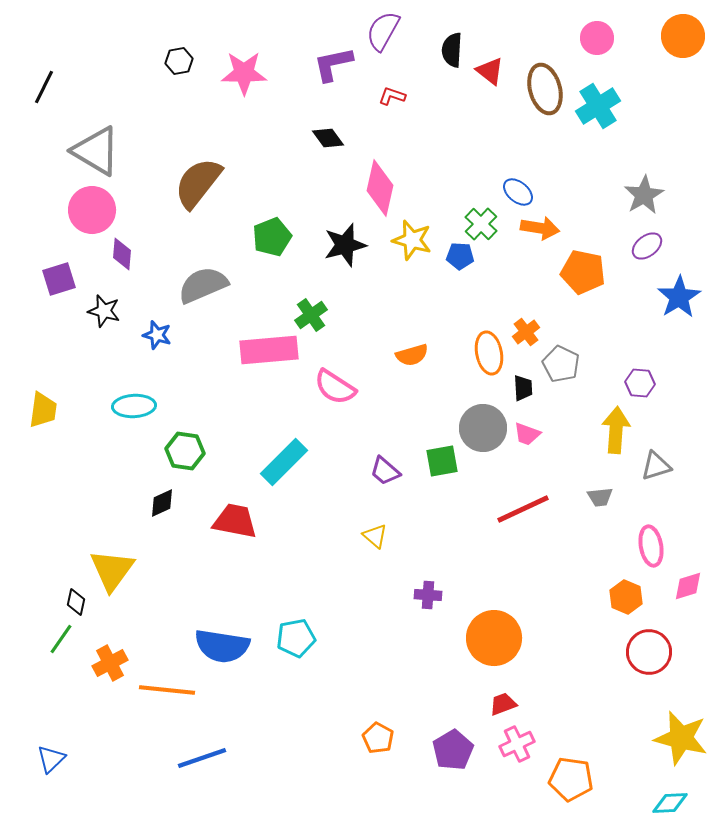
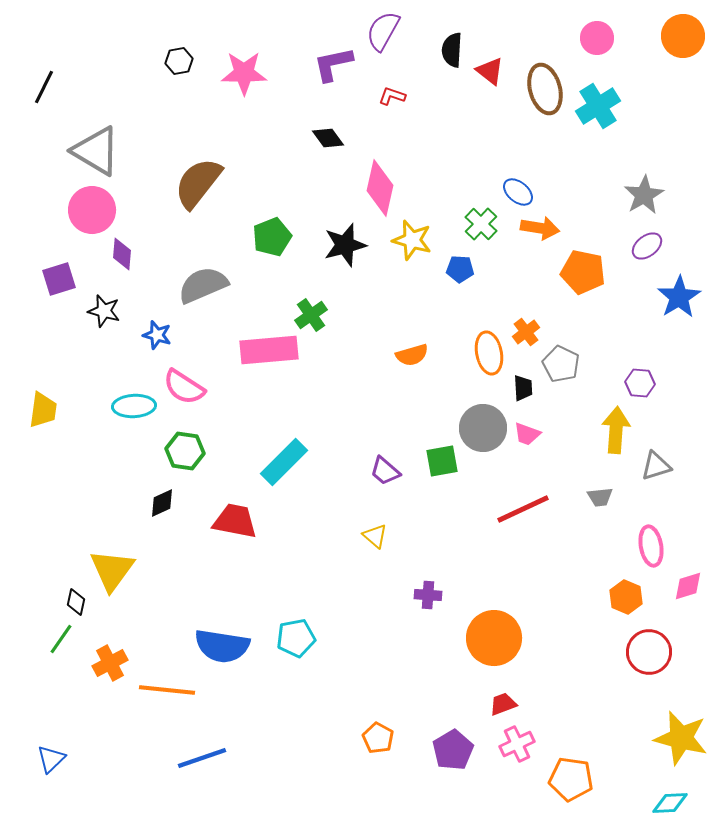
blue pentagon at (460, 256): moved 13 px down
pink semicircle at (335, 387): moved 151 px left
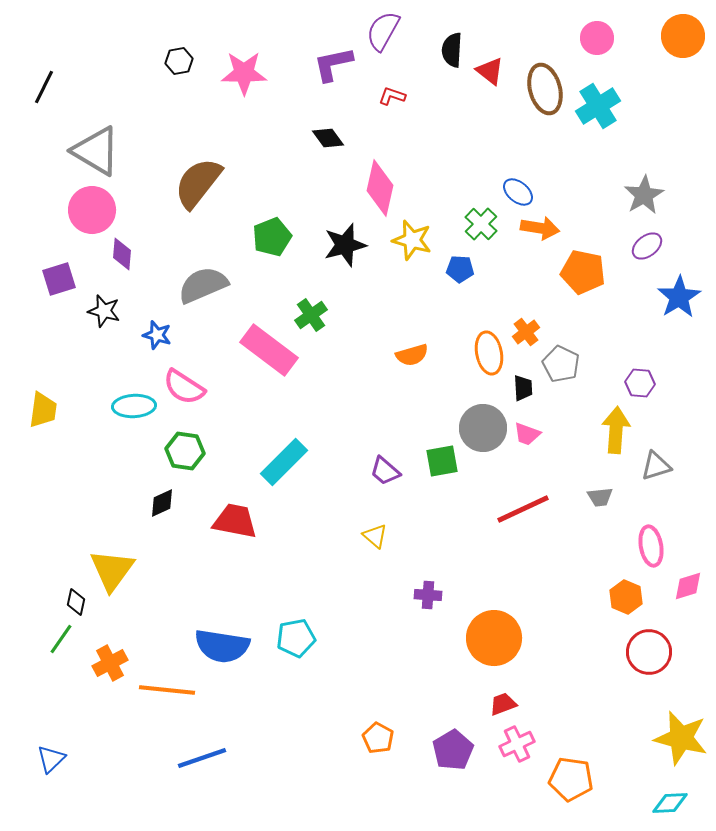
pink rectangle at (269, 350): rotated 42 degrees clockwise
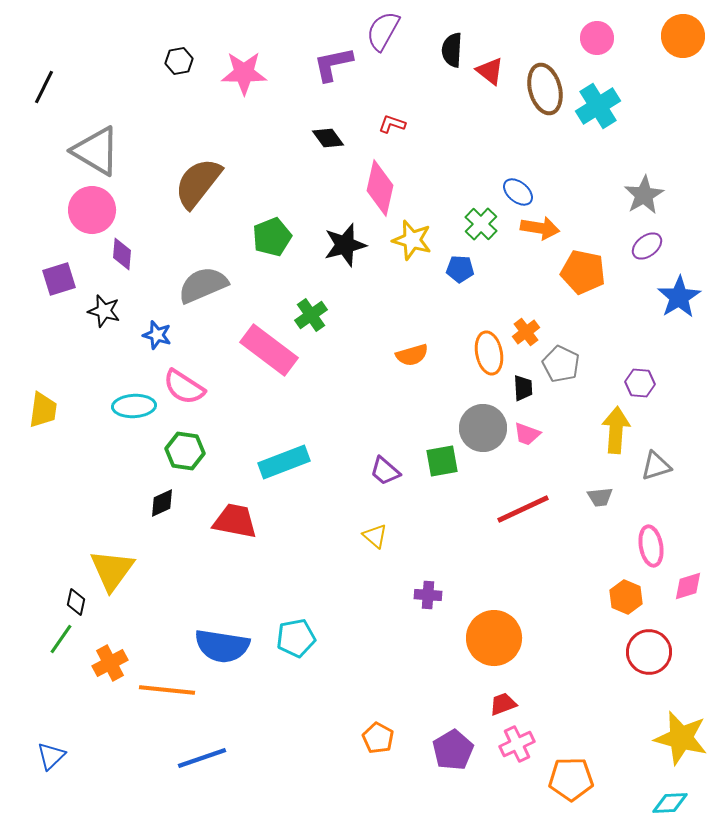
red L-shape at (392, 96): moved 28 px down
cyan rectangle at (284, 462): rotated 24 degrees clockwise
blue triangle at (51, 759): moved 3 px up
orange pentagon at (571, 779): rotated 9 degrees counterclockwise
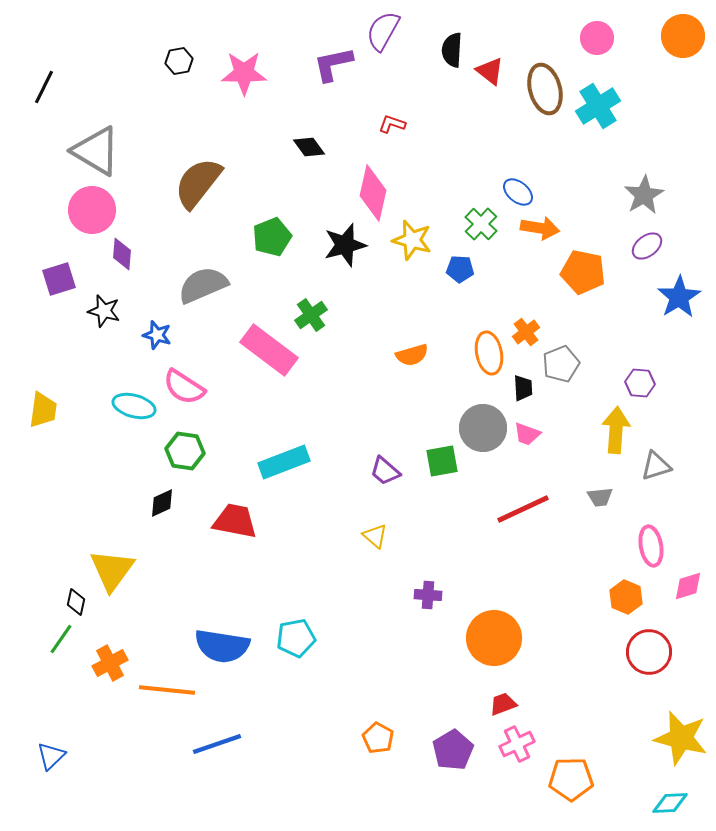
black diamond at (328, 138): moved 19 px left, 9 px down
pink diamond at (380, 188): moved 7 px left, 5 px down
gray pentagon at (561, 364): rotated 24 degrees clockwise
cyan ellipse at (134, 406): rotated 18 degrees clockwise
blue line at (202, 758): moved 15 px right, 14 px up
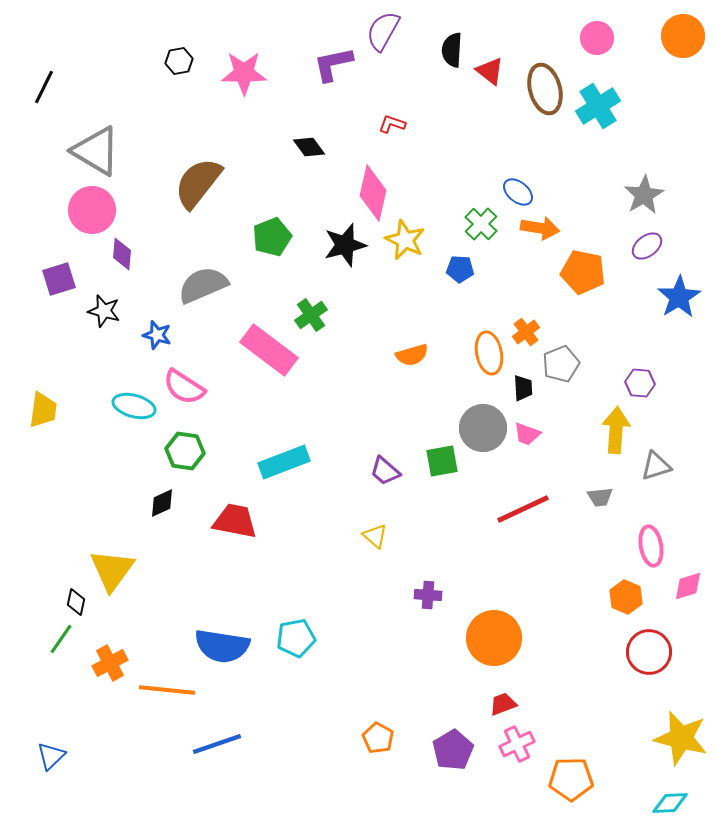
yellow star at (412, 240): moved 7 px left; rotated 9 degrees clockwise
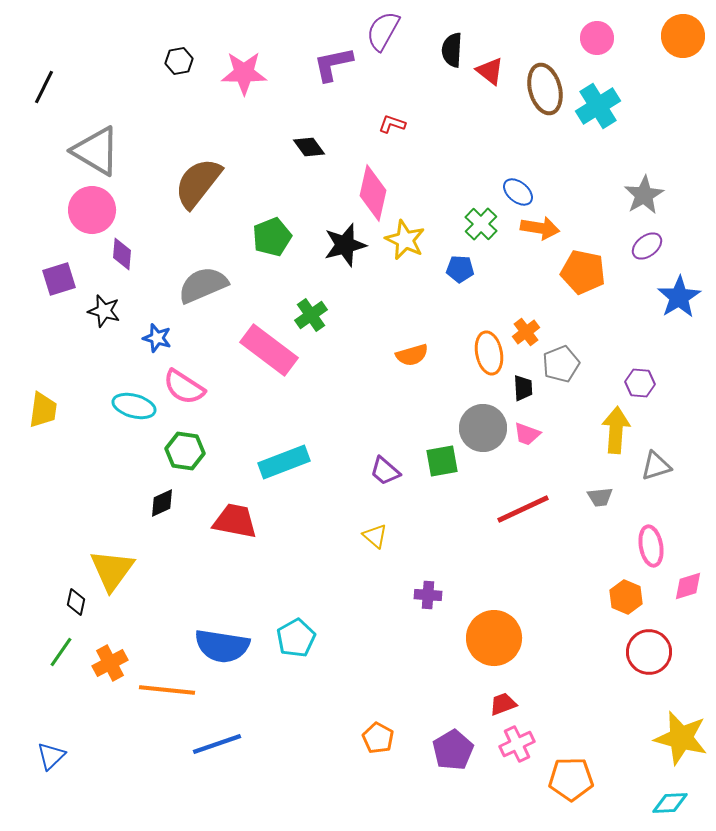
blue star at (157, 335): moved 3 px down
cyan pentagon at (296, 638): rotated 18 degrees counterclockwise
green line at (61, 639): moved 13 px down
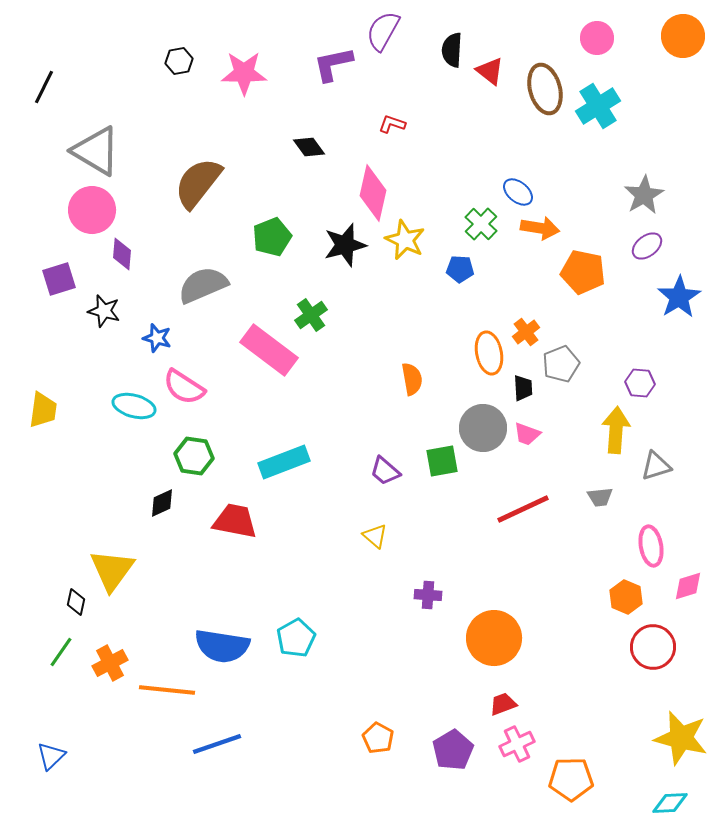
orange semicircle at (412, 355): moved 24 px down; rotated 84 degrees counterclockwise
green hexagon at (185, 451): moved 9 px right, 5 px down
red circle at (649, 652): moved 4 px right, 5 px up
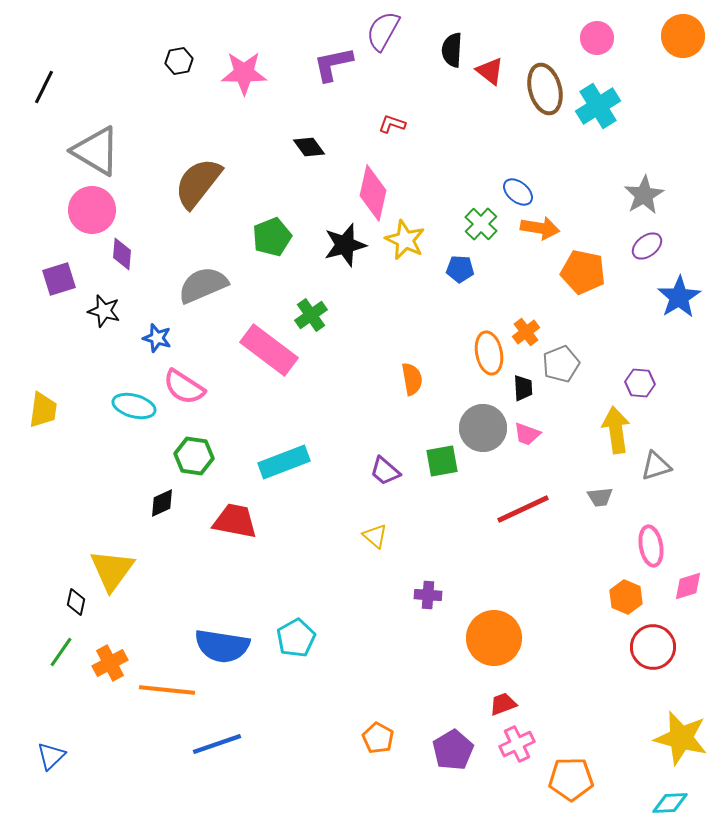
yellow arrow at (616, 430): rotated 12 degrees counterclockwise
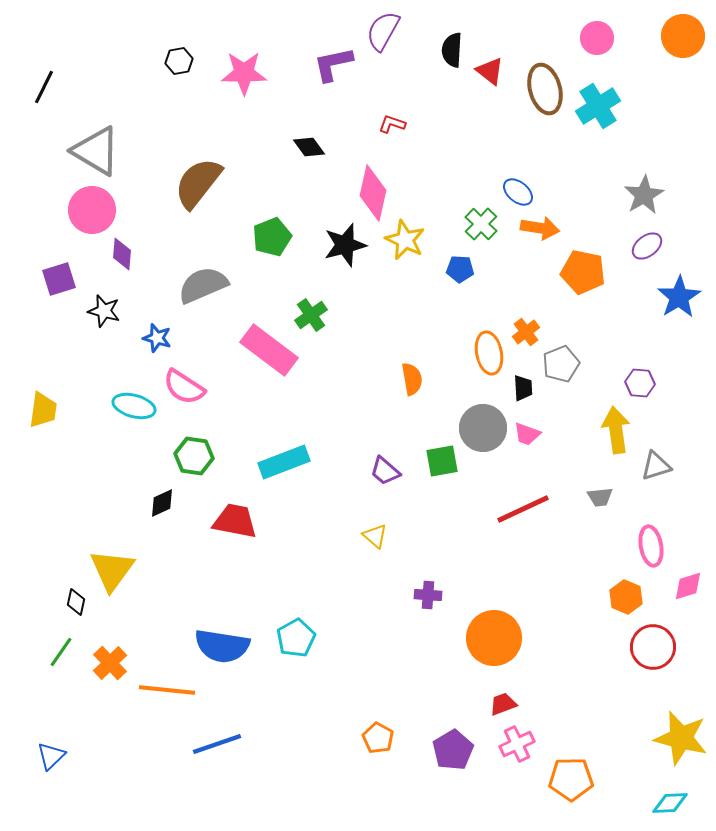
orange cross at (110, 663): rotated 16 degrees counterclockwise
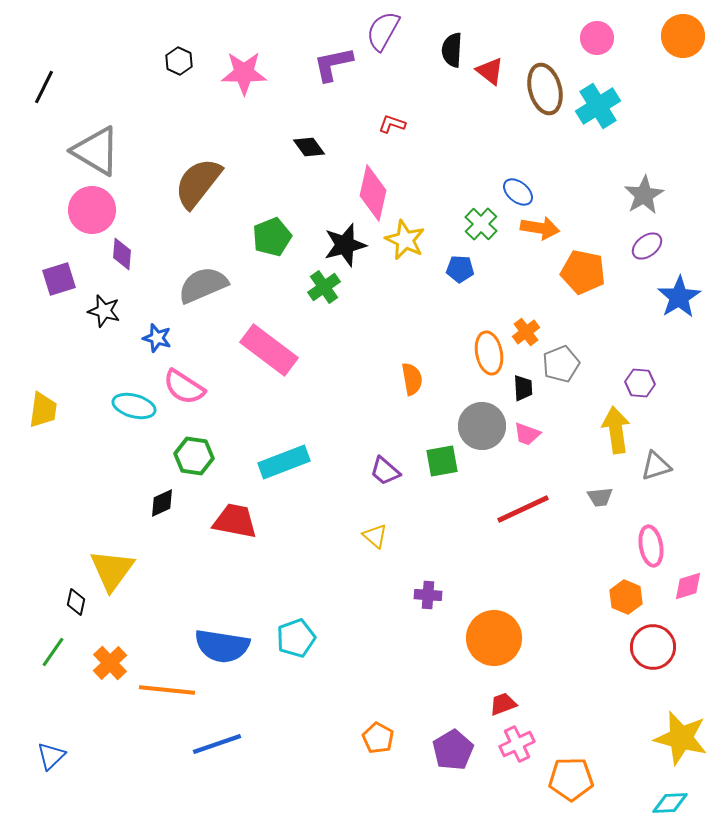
black hexagon at (179, 61): rotated 24 degrees counterclockwise
green cross at (311, 315): moved 13 px right, 28 px up
gray circle at (483, 428): moved 1 px left, 2 px up
cyan pentagon at (296, 638): rotated 9 degrees clockwise
green line at (61, 652): moved 8 px left
